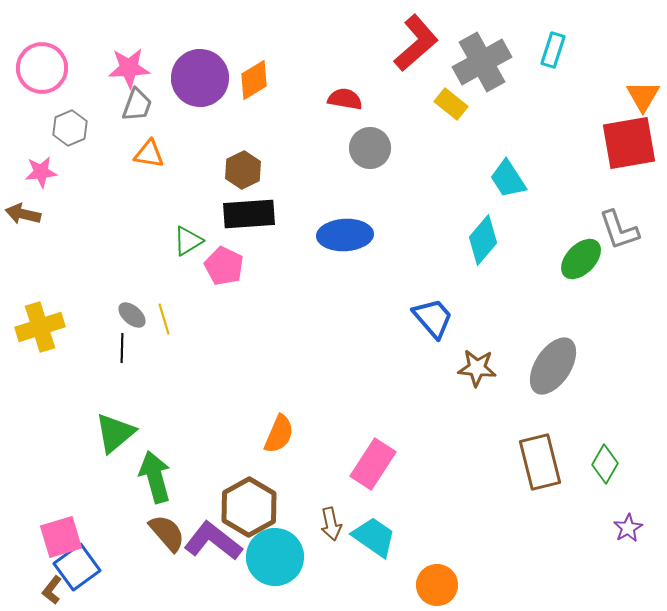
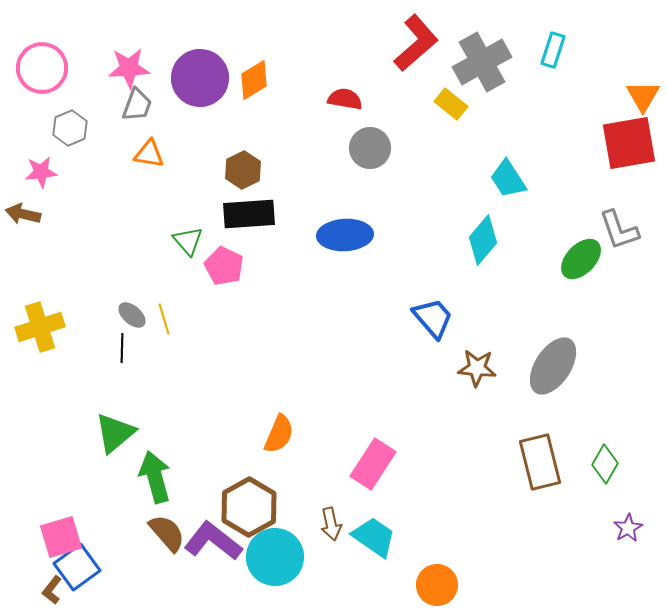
green triangle at (188, 241): rotated 40 degrees counterclockwise
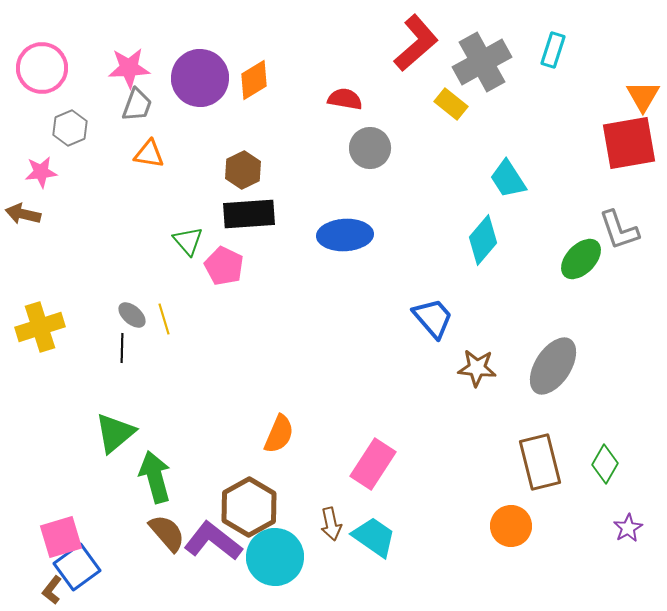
orange circle at (437, 585): moved 74 px right, 59 px up
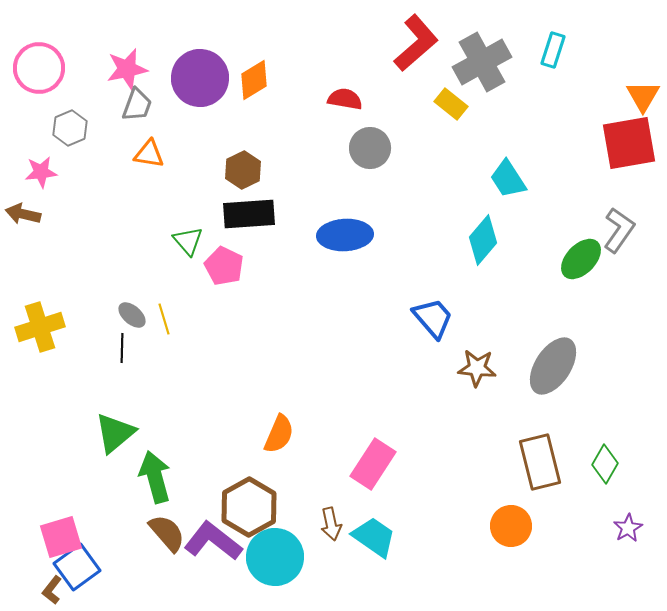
pink circle at (42, 68): moved 3 px left
pink star at (129, 68): moved 2 px left, 1 px down; rotated 9 degrees counterclockwise
gray L-shape at (619, 230): rotated 126 degrees counterclockwise
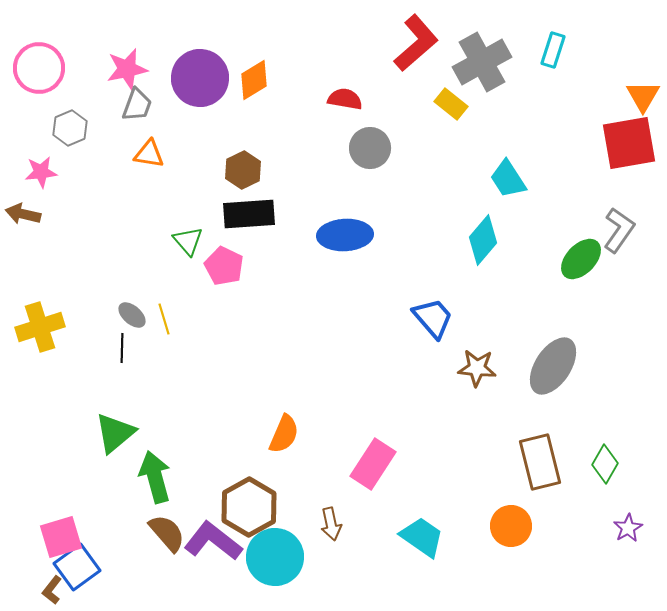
orange semicircle at (279, 434): moved 5 px right
cyan trapezoid at (374, 537): moved 48 px right
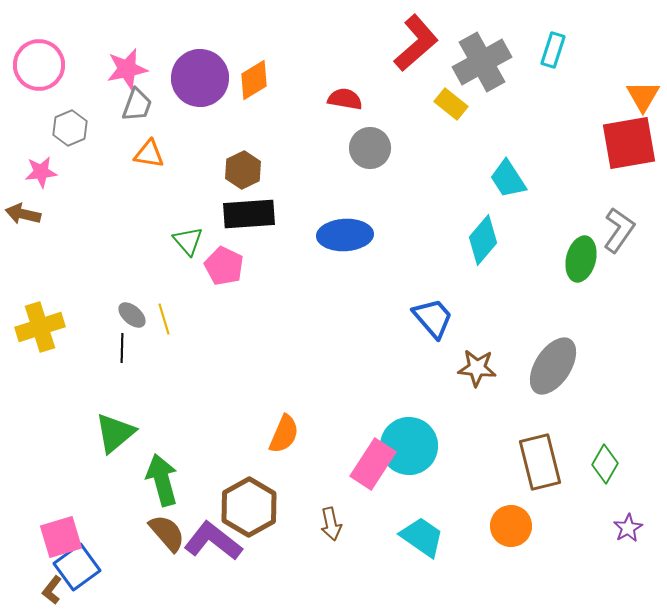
pink circle at (39, 68): moved 3 px up
green ellipse at (581, 259): rotated 30 degrees counterclockwise
green arrow at (155, 477): moved 7 px right, 3 px down
cyan circle at (275, 557): moved 134 px right, 111 px up
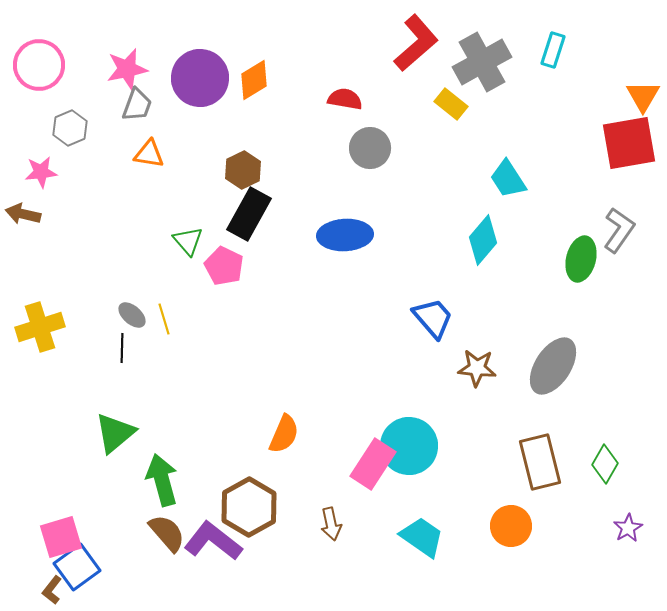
black rectangle at (249, 214): rotated 57 degrees counterclockwise
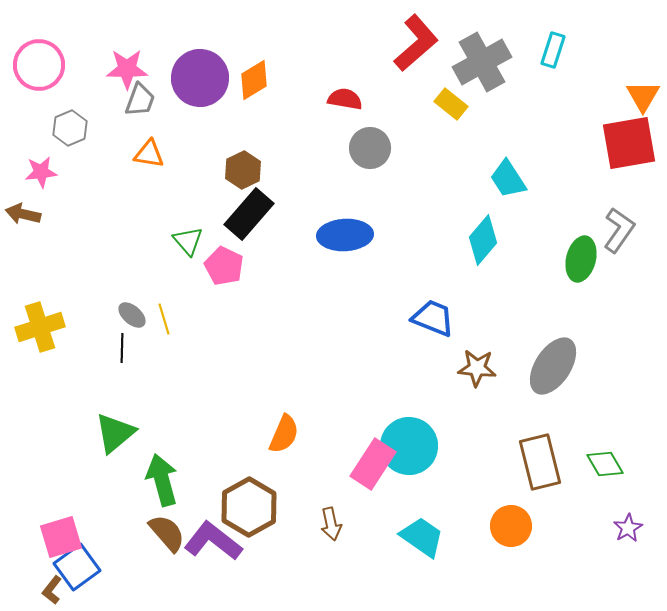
pink star at (127, 69): rotated 12 degrees clockwise
gray trapezoid at (137, 105): moved 3 px right, 5 px up
black rectangle at (249, 214): rotated 12 degrees clockwise
blue trapezoid at (433, 318): rotated 27 degrees counterclockwise
green diamond at (605, 464): rotated 60 degrees counterclockwise
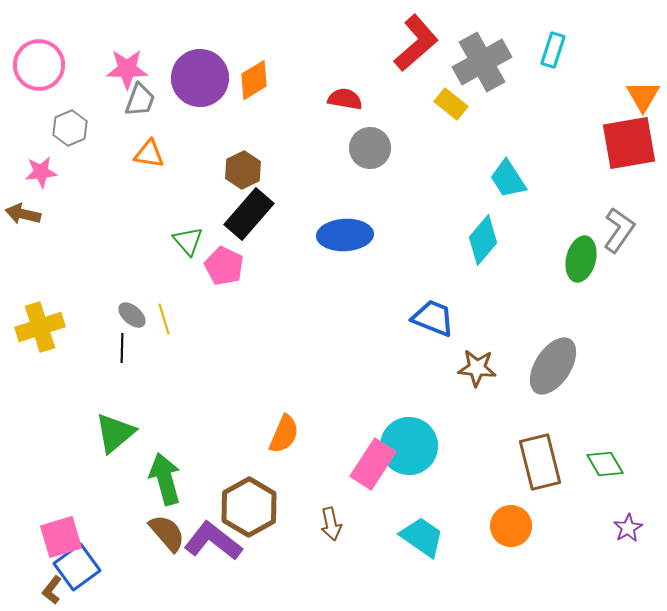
green arrow at (162, 480): moved 3 px right, 1 px up
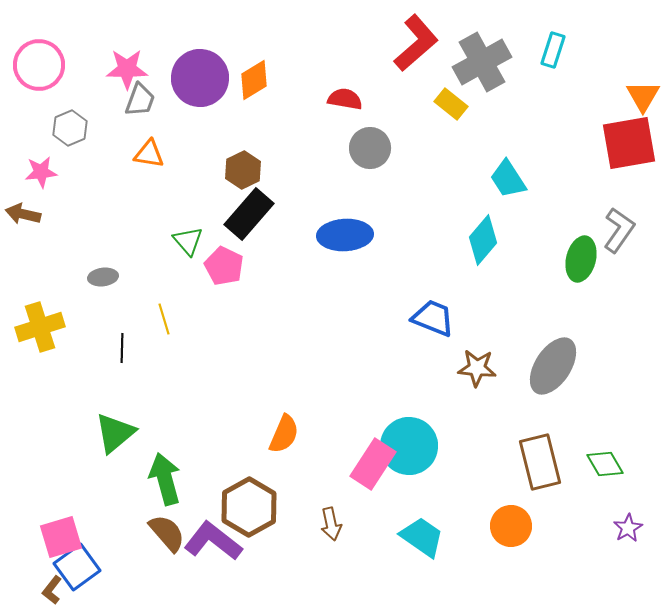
gray ellipse at (132, 315): moved 29 px left, 38 px up; rotated 48 degrees counterclockwise
